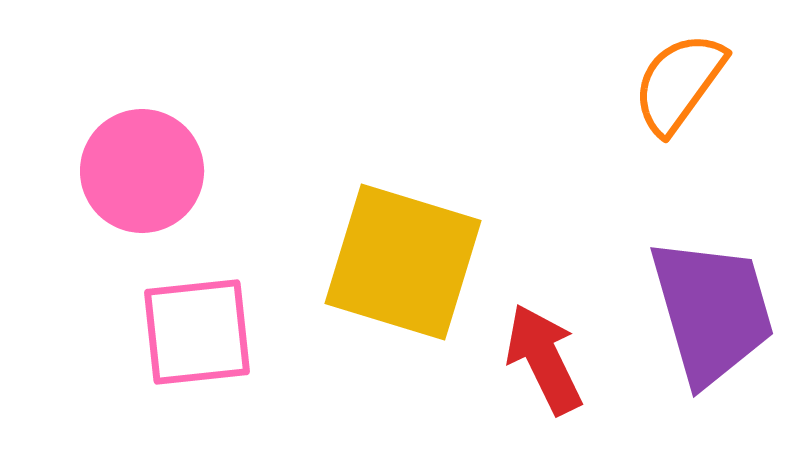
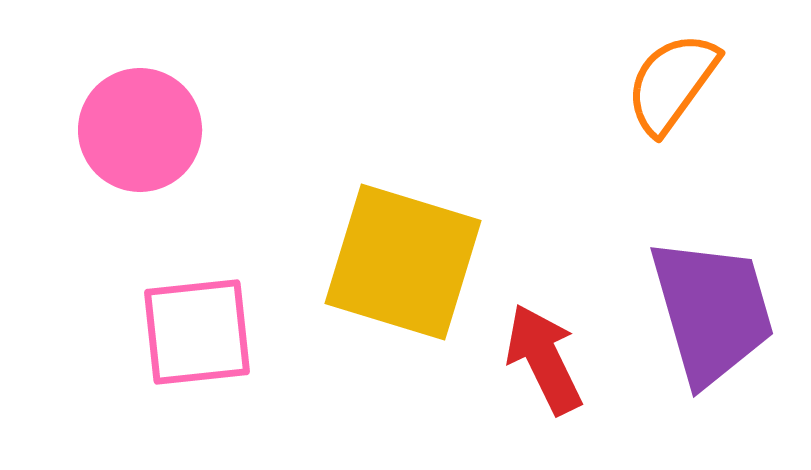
orange semicircle: moved 7 px left
pink circle: moved 2 px left, 41 px up
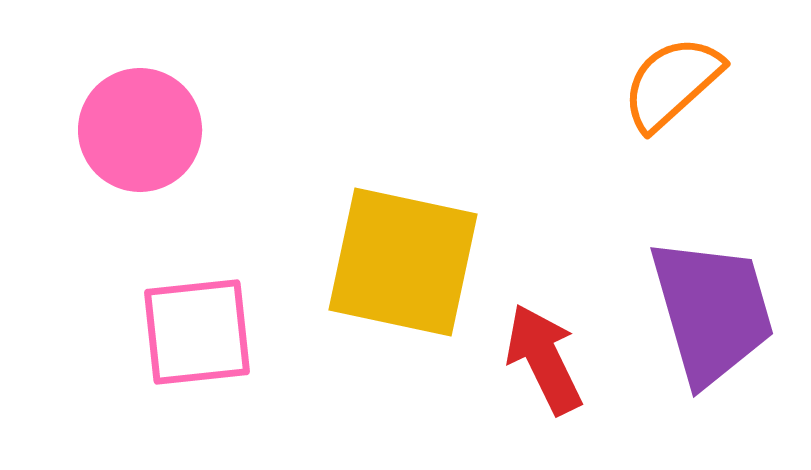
orange semicircle: rotated 12 degrees clockwise
yellow square: rotated 5 degrees counterclockwise
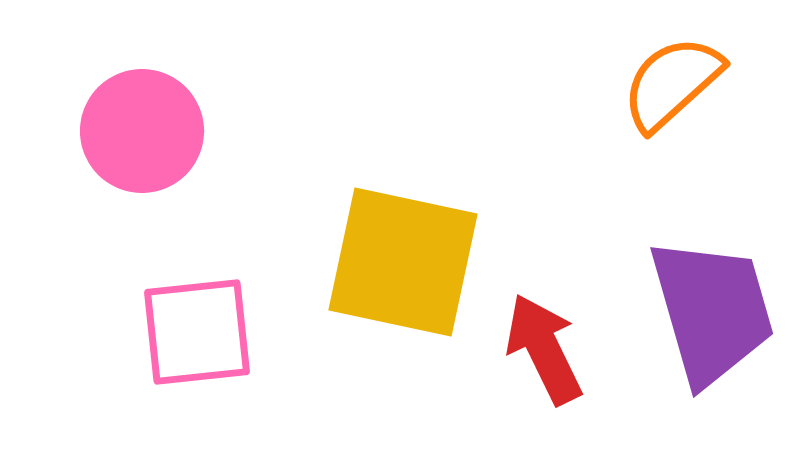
pink circle: moved 2 px right, 1 px down
red arrow: moved 10 px up
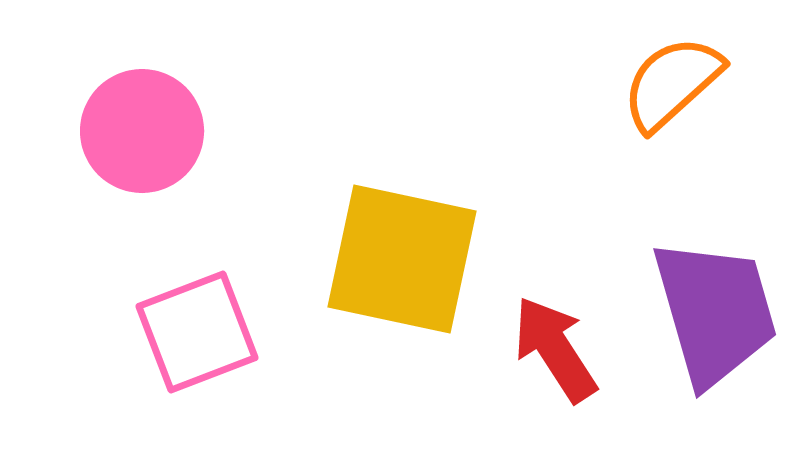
yellow square: moved 1 px left, 3 px up
purple trapezoid: moved 3 px right, 1 px down
pink square: rotated 15 degrees counterclockwise
red arrow: moved 11 px right; rotated 7 degrees counterclockwise
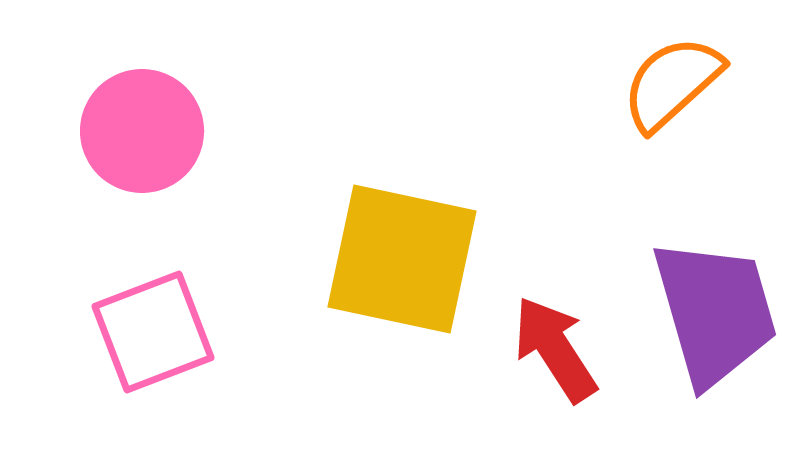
pink square: moved 44 px left
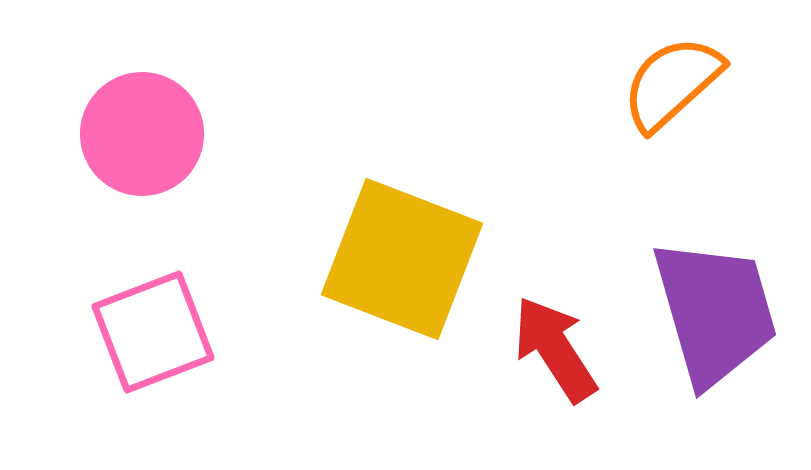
pink circle: moved 3 px down
yellow square: rotated 9 degrees clockwise
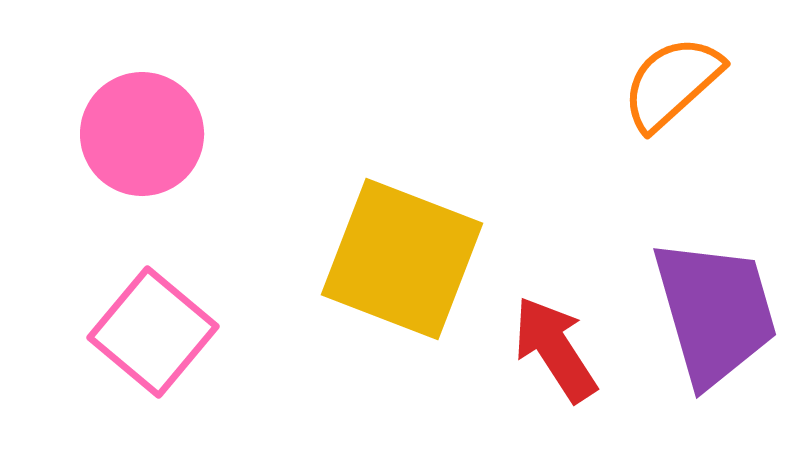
pink square: rotated 29 degrees counterclockwise
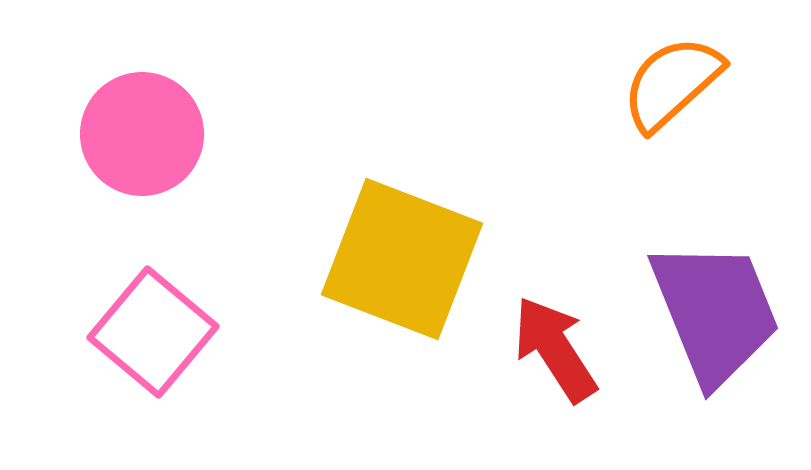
purple trapezoid: rotated 6 degrees counterclockwise
